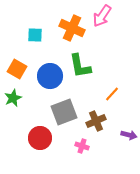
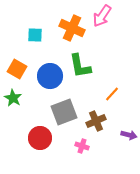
green star: rotated 18 degrees counterclockwise
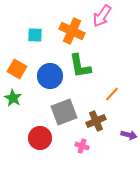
orange cross: moved 3 px down
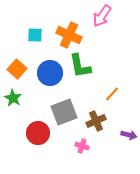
orange cross: moved 3 px left, 4 px down
orange square: rotated 12 degrees clockwise
blue circle: moved 3 px up
red circle: moved 2 px left, 5 px up
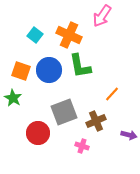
cyan square: rotated 35 degrees clockwise
orange square: moved 4 px right, 2 px down; rotated 24 degrees counterclockwise
blue circle: moved 1 px left, 3 px up
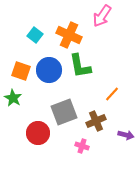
purple arrow: moved 3 px left
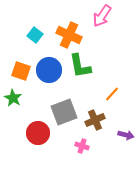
brown cross: moved 1 px left, 1 px up
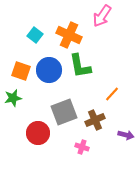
green star: rotated 30 degrees clockwise
pink cross: moved 1 px down
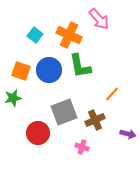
pink arrow: moved 3 px left, 3 px down; rotated 75 degrees counterclockwise
purple arrow: moved 2 px right, 1 px up
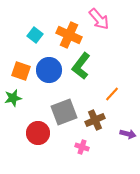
green L-shape: moved 1 px right; rotated 48 degrees clockwise
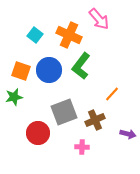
green star: moved 1 px right, 1 px up
pink cross: rotated 16 degrees counterclockwise
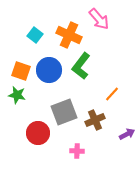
green star: moved 3 px right, 2 px up; rotated 24 degrees clockwise
purple arrow: moved 1 px left; rotated 42 degrees counterclockwise
pink cross: moved 5 px left, 4 px down
